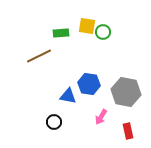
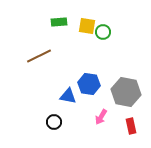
green rectangle: moved 2 px left, 11 px up
red rectangle: moved 3 px right, 5 px up
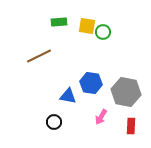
blue hexagon: moved 2 px right, 1 px up
red rectangle: rotated 14 degrees clockwise
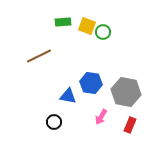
green rectangle: moved 4 px right
yellow square: rotated 12 degrees clockwise
red rectangle: moved 1 px left, 1 px up; rotated 21 degrees clockwise
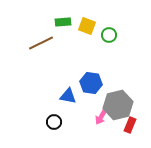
green circle: moved 6 px right, 3 px down
brown line: moved 2 px right, 13 px up
gray hexagon: moved 8 px left, 13 px down; rotated 24 degrees counterclockwise
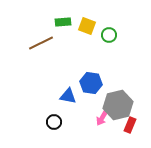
pink arrow: moved 1 px right, 1 px down
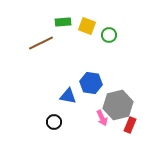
pink arrow: rotated 56 degrees counterclockwise
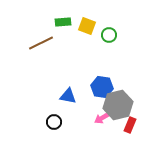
blue hexagon: moved 11 px right, 4 px down
pink arrow: rotated 84 degrees clockwise
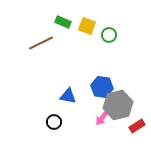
green rectangle: rotated 28 degrees clockwise
pink arrow: rotated 21 degrees counterclockwise
red rectangle: moved 7 px right, 1 px down; rotated 35 degrees clockwise
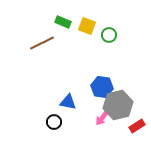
brown line: moved 1 px right
blue triangle: moved 6 px down
